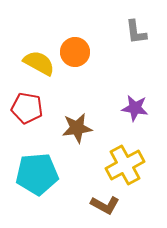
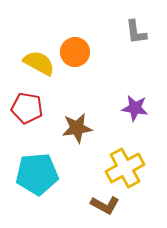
yellow cross: moved 3 px down
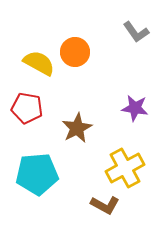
gray L-shape: rotated 28 degrees counterclockwise
brown star: rotated 20 degrees counterclockwise
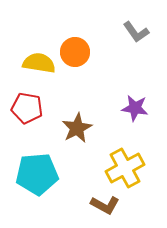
yellow semicircle: rotated 20 degrees counterclockwise
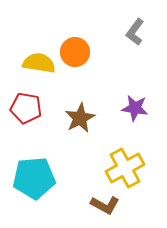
gray L-shape: moved 1 px left; rotated 72 degrees clockwise
red pentagon: moved 1 px left
brown star: moved 3 px right, 10 px up
cyan pentagon: moved 3 px left, 4 px down
